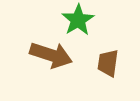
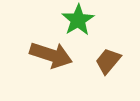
brown trapezoid: moved 2 px up; rotated 32 degrees clockwise
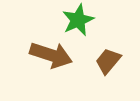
green star: rotated 8 degrees clockwise
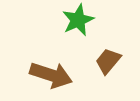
brown arrow: moved 20 px down
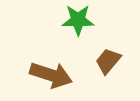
green star: rotated 24 degrees clockwise
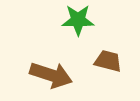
brown trapezoid: rotated 64 degrees clockwise
